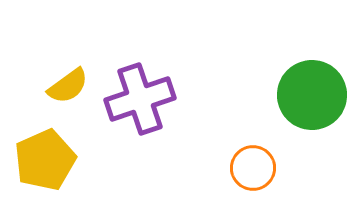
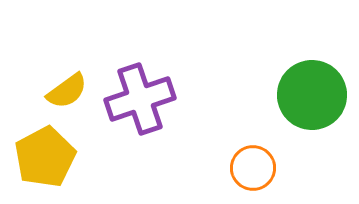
yellow semicircle: moved 1 px left, 5 px down
yellow pentagon: moved 3 px up; rotated 4 degrees counterclockwise
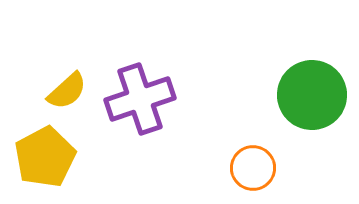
yellow semicircle: rotated 6 degrees counterclockwise
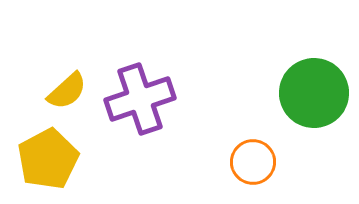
green circle: moved 2 px right, 2 px up
yellow pentagon: moved 3 px right, 2 px down
orange circle: moved 6 px up
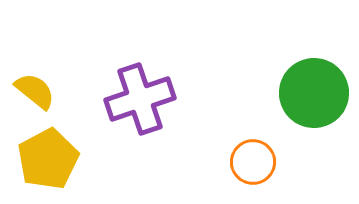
yellow semicircle: moved 32 px left; rotated 99 degrees counterclockwise
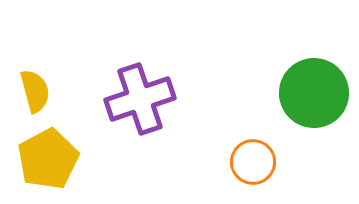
yellow semicircle: rotated 36 degrees clockwise
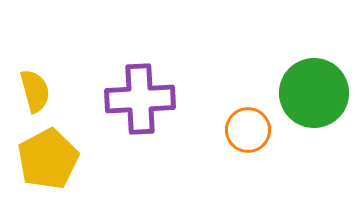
purple cross: rotated 16 degrees clockwise
orange circle: moved 5 px left, 32 px up
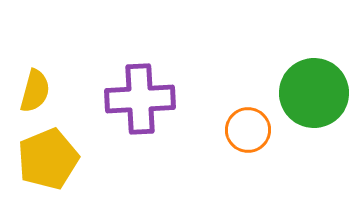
yellow semicircle: rotated 30 degrees clockwise
yellow pentagon: rotated 6 degrees clockwise
